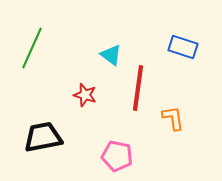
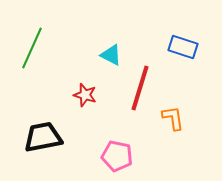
cyan triangle: rotated 10 degrees counterclockwise
red line: moved 2 px right; rotated 9 degrees clockwise
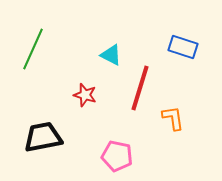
green line: moved 1 px right, 1 px down
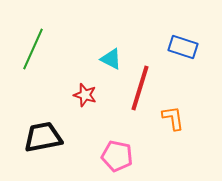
cyan triangle: moved 4 px down
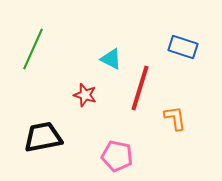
orange L-shape: moved 2 px right
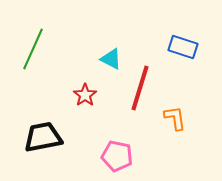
red star: rotated 20 degrees clockwise
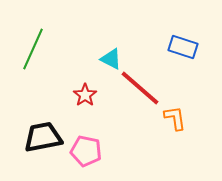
red line: rotated 66 degrees counterclockwise
pink pentagon: moved 31 px left, 5 px up
